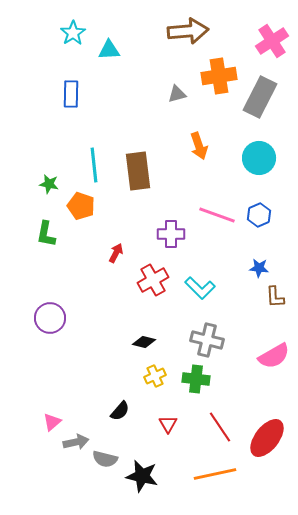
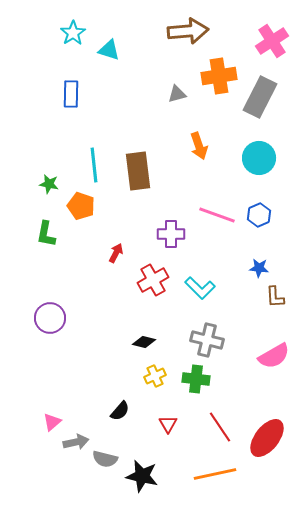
cyan triangle: rotated 20 degrees clockwise
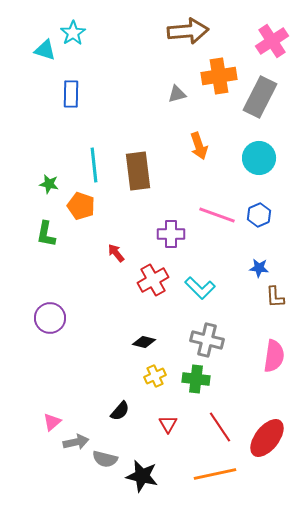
cyan triangle: moved 64 px left
red arrow: rotated 66 degrees counterclockwise
pink semicircle: rotated 52 degrees counterclockwise
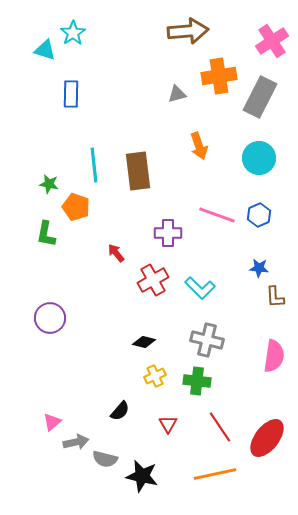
orange pentagon: moved 5 px left, 1 px down
purple cross: moved 3 px left, 1 px up
green cross: moved 1 px right, 2 px down
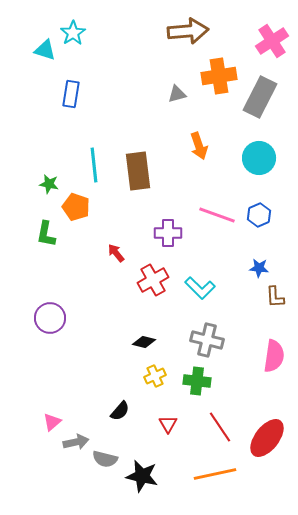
blue rectangle: rotated 8 degrees clockwise
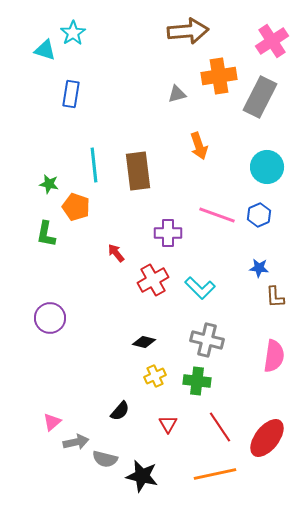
cyan circle: moved 8 px right, 9 px down
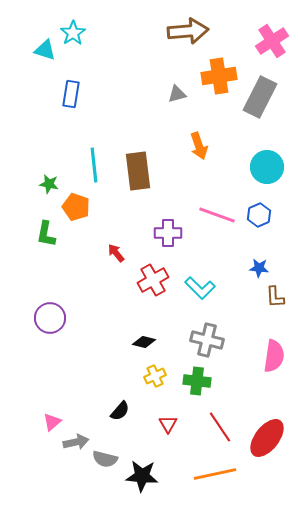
black star: rotated 8 degrees counterclockwise
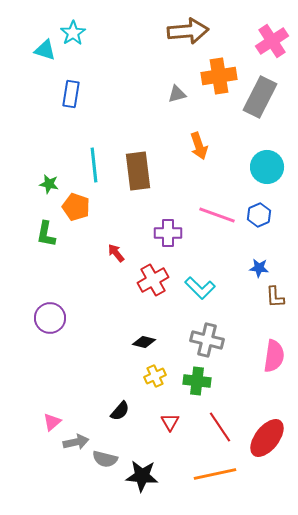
red triangle: moved 2 px right, 2 px up
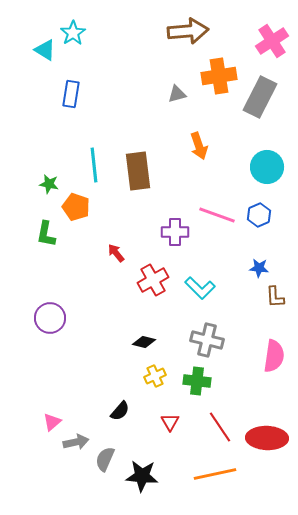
cyan triangle: rotated 15 degrees clockwise
purple cross: moved 7 px right, 1 px up
red ellipse: rotated 54 degrees clockwise
gray semicircle: rotated 100 degrees clockwise
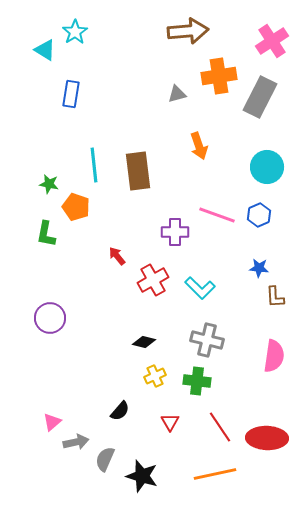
cyan star: moved 2 px right, 1 px up
red arrow: moved 1 px right, 3 px down
black star: rotated 12 degrees clockwise
